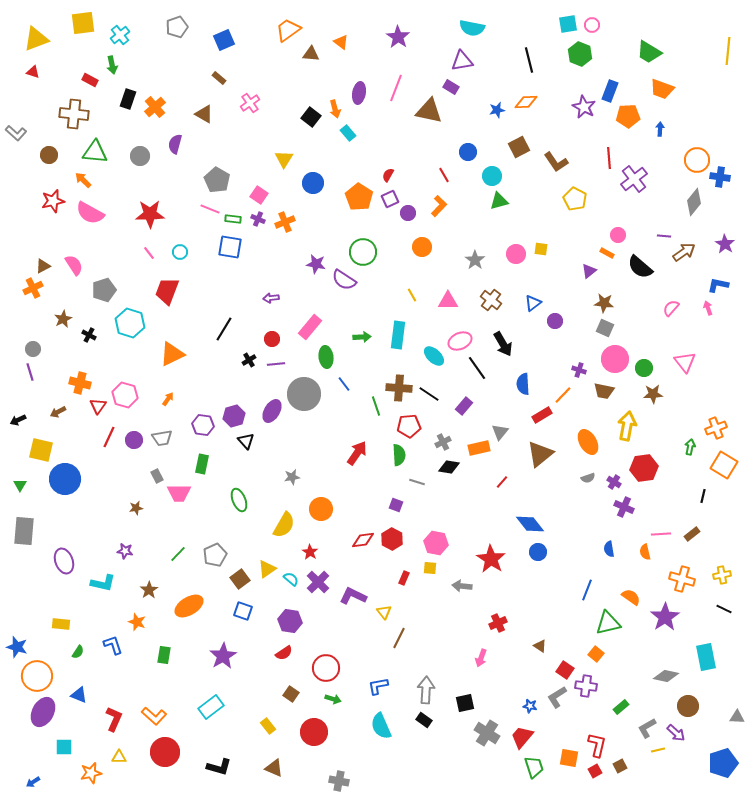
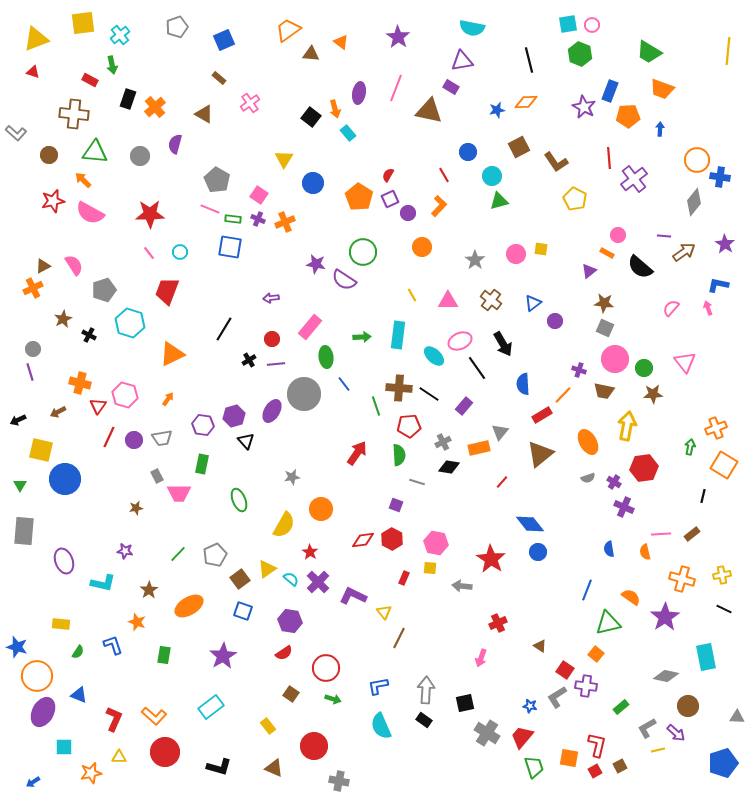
red circle at (314, 732): moved 14 px down
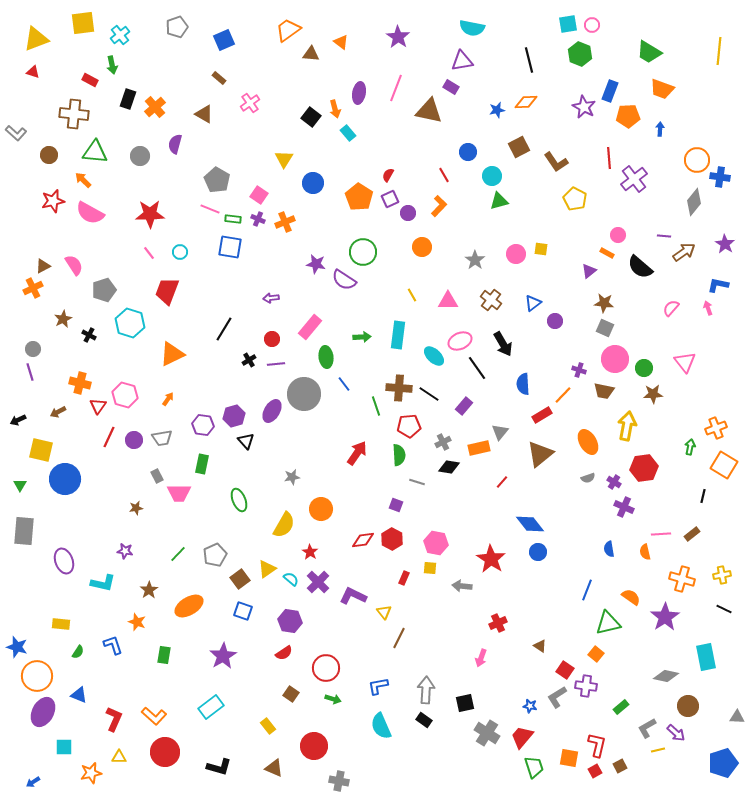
yellow line at (728, 51): moved 9 px left
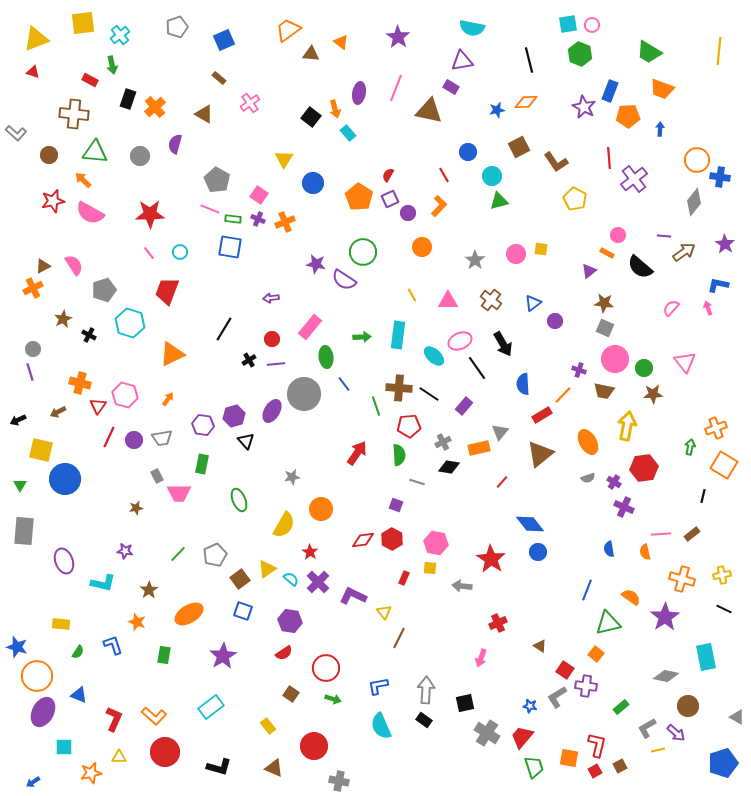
orange ellipse at (189, 606): moved 8 px down
gray triangle at (737, 717): rotated 28 degrees clockwise
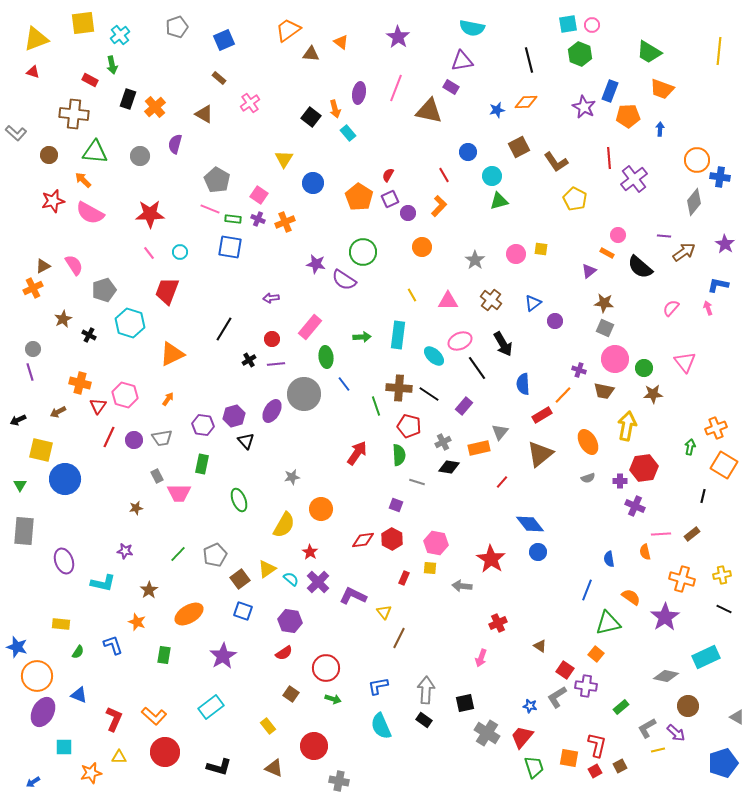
red pentagon at (409, 426): rotated 20 degrees clockwise
purple cross at (614, 482): moved 6 px right, 1 px up; rotated 32 degrees counterclockwise
purple cross at (624, 507): moved 11 px right, 1 px up
blue semicircle at (609, 549): moved 10 px down
cyan rectangle at (706, 657): rotated 76 degrees clockwise
